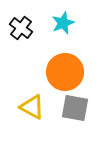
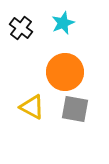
gray square: moved 1 px down
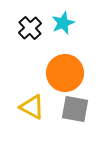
black cross: moved 9 px right; rotated 10 degrees clockwise
orange circle: moved 1 px down
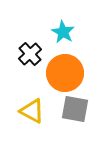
cyan star: moved 9 px down; rotated 20 degrees counterclockwise
black cross: moved 26 px down
yellow triangle: moved 4 px down
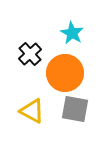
cyan star: moved 9 px right, 1 px down
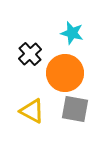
cyan star: rotated 15 degrees counterclockwise
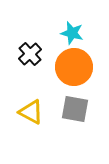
orange circle: moved 9 px right, 6 px up
yellow triangle: moved 1 px left, 1 px down
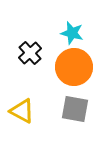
black cross: moved 1 px up
yellow triangle: moved 9 px left, 1 px up
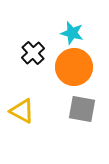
black cross: moved 3 px right
gray square: moved 7 px right
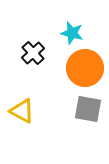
orange circle: moved 11 px right, 1 px down
gray square: moved 6 px right
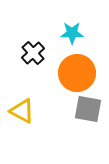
cyan star: rotated 15 degrees counterclockwise
orange circle: moved 8 px left, 5 px down
